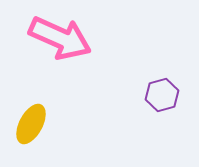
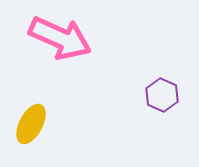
purple hexagon: rotated 20 degrees counterclockwise
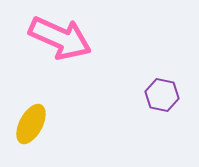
purple hexagon: rotated 12 degrees counterclockwise
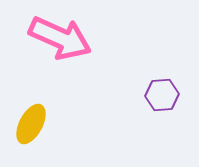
purple hexagon: rotated 16 degrees counterclockwise
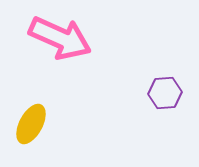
purple hexagon: moved 3 px right, 2 px up
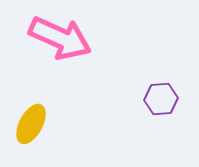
purple hexagon: moved 4 px left, 6 px down
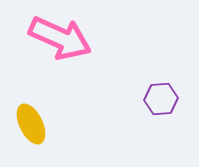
yellow ellipse: rotated 54 degrees counterclockwise
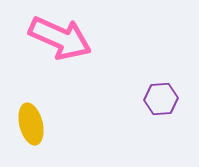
yellow ellipse: rotated 12 degrees clockwise
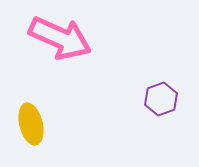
purple hexagon: rotated 16 degrees counterclockwise
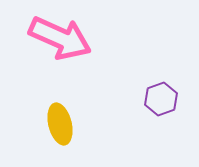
yellow ellipse: moved 29 px right
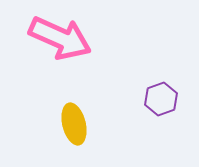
yellow ellipse: moved 14 px right
